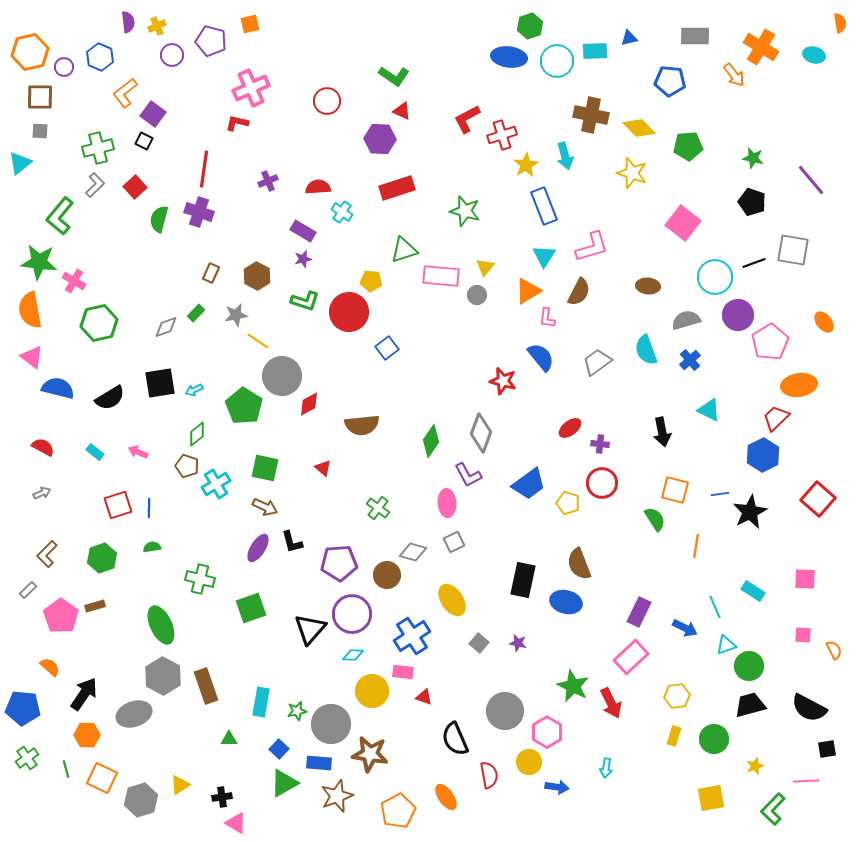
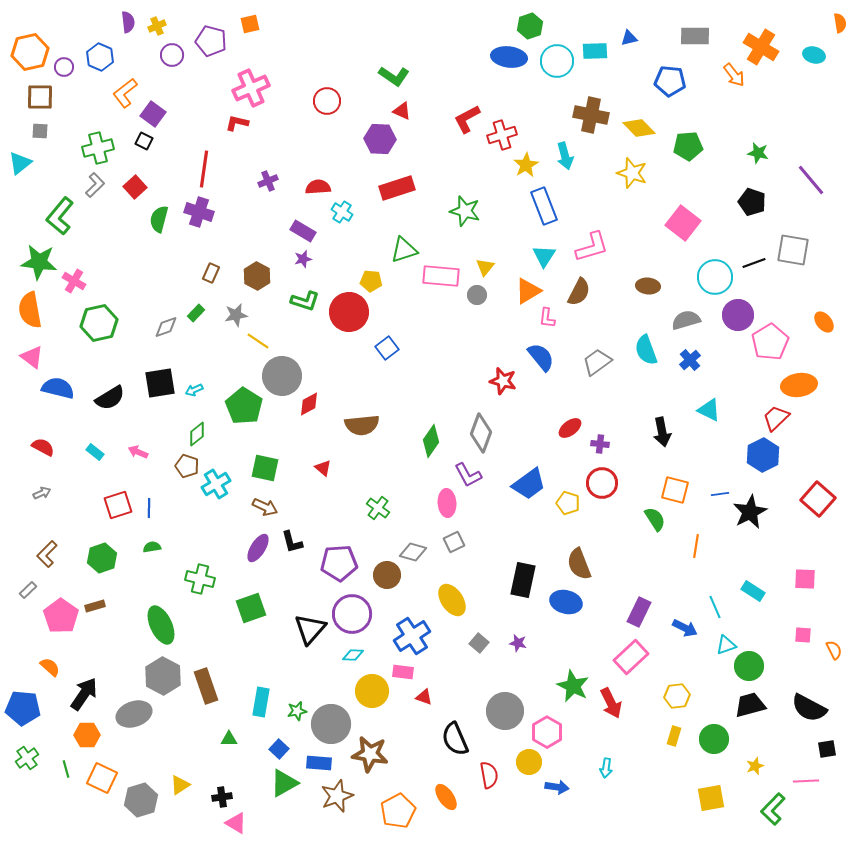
green star at (753, 158): moved 5 px right, 5 px up
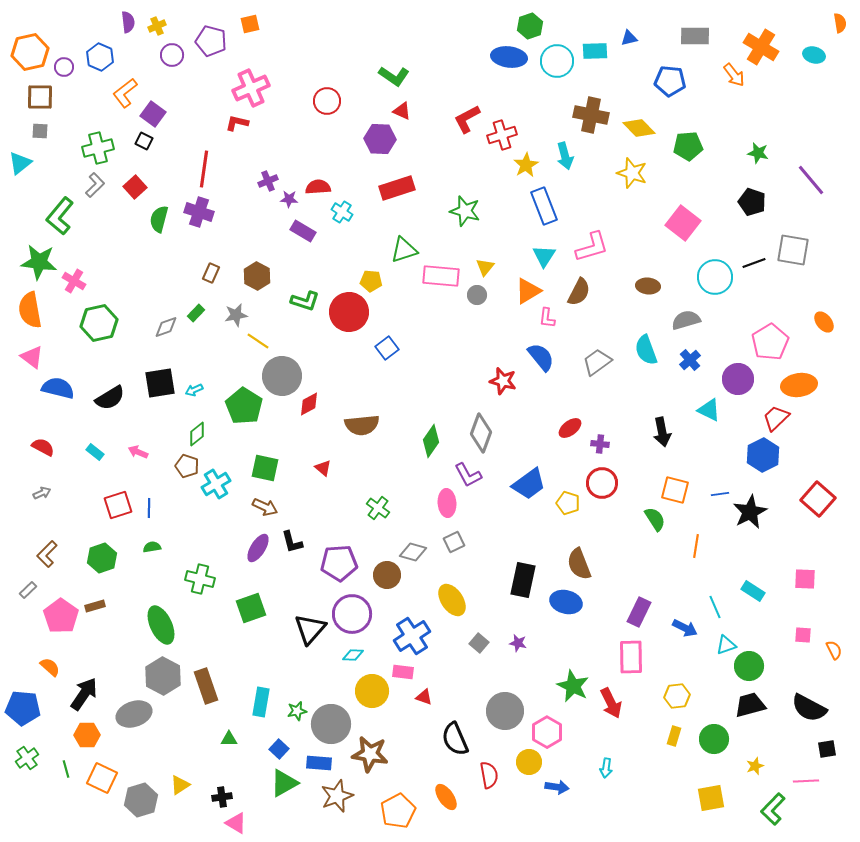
purple star at (303, 259): moved 14 px left, 60 px up; rotated 18 degrees clockwise
purple circle at (738, 315): moved 64 px down
pink rectangle at (631, 657): rotated 48 degrees counterclockwise
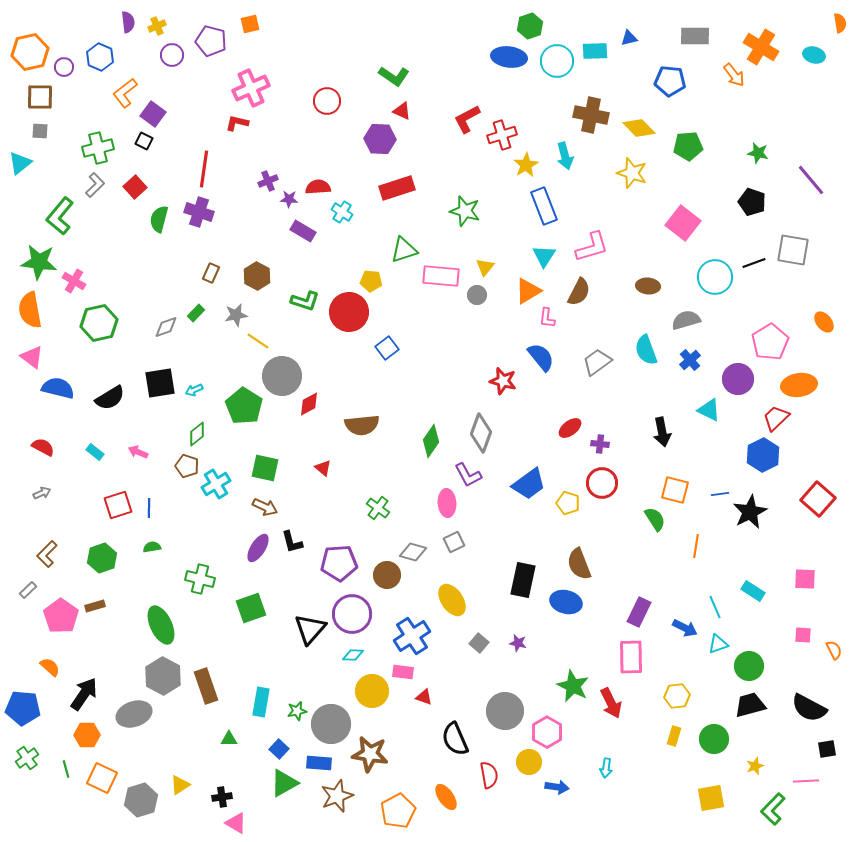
cyan triangle at (726, 645): moved 8 px left, 1 px up
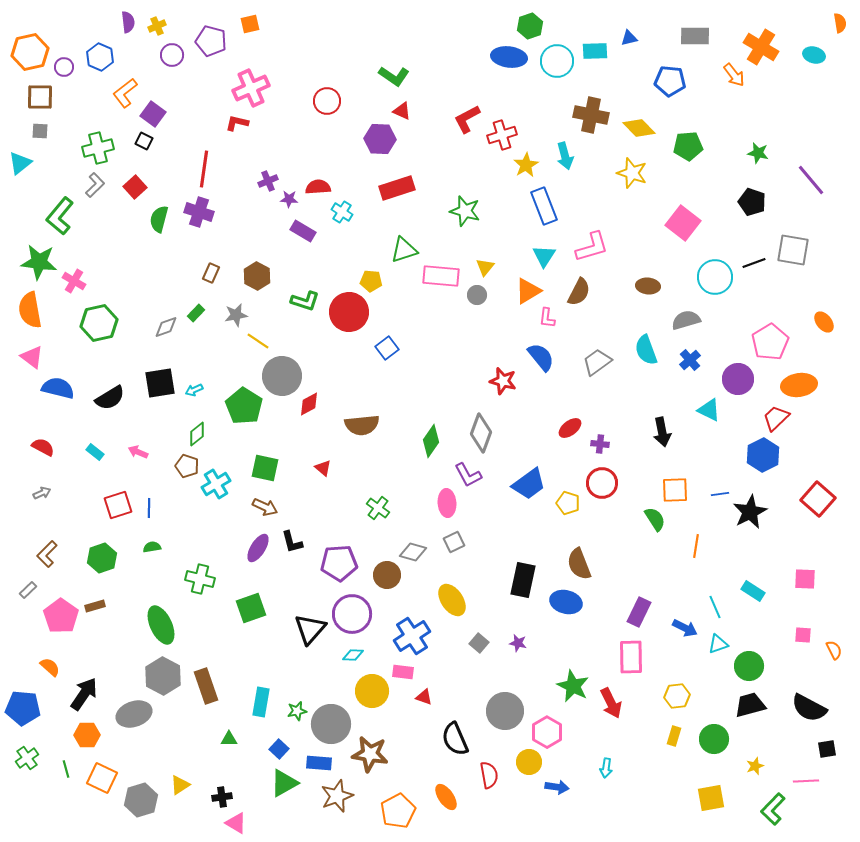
orange square at (675, 490): rotated 16 degrees counterclockwise
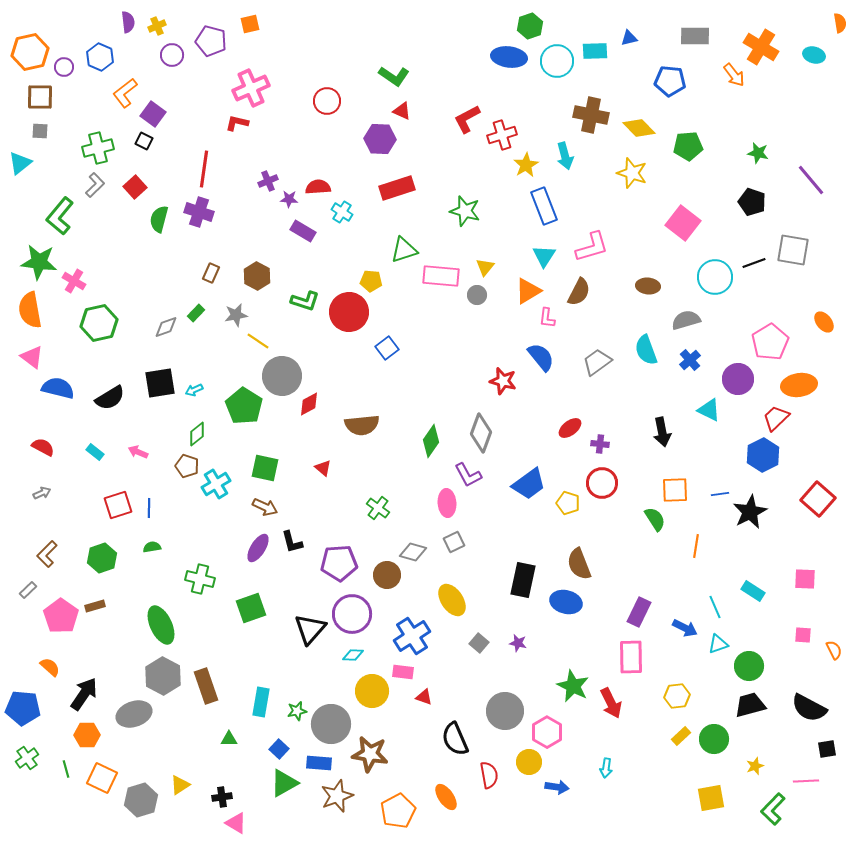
yellow rectangle at (674, 736): moved 7 px right; rotated 30 degrees clockwise
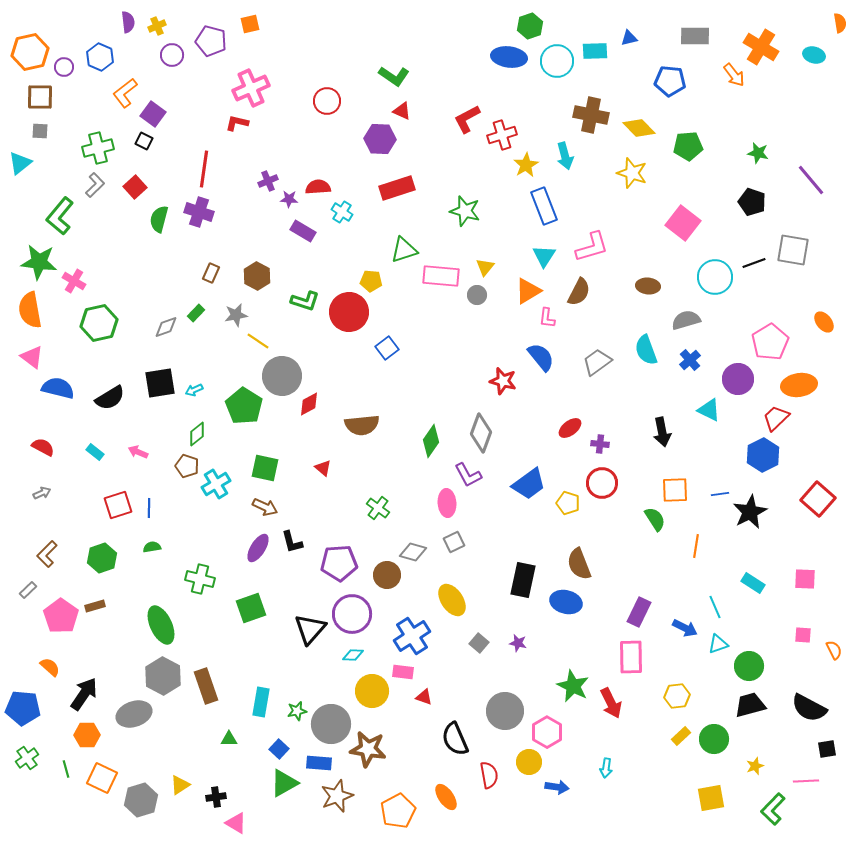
cyan rectangle at (753, 591): moved 8 px up
brown star at (370, 754): moved 2 px left, 5 px up
black cross at (222, 797): moved 6 px left
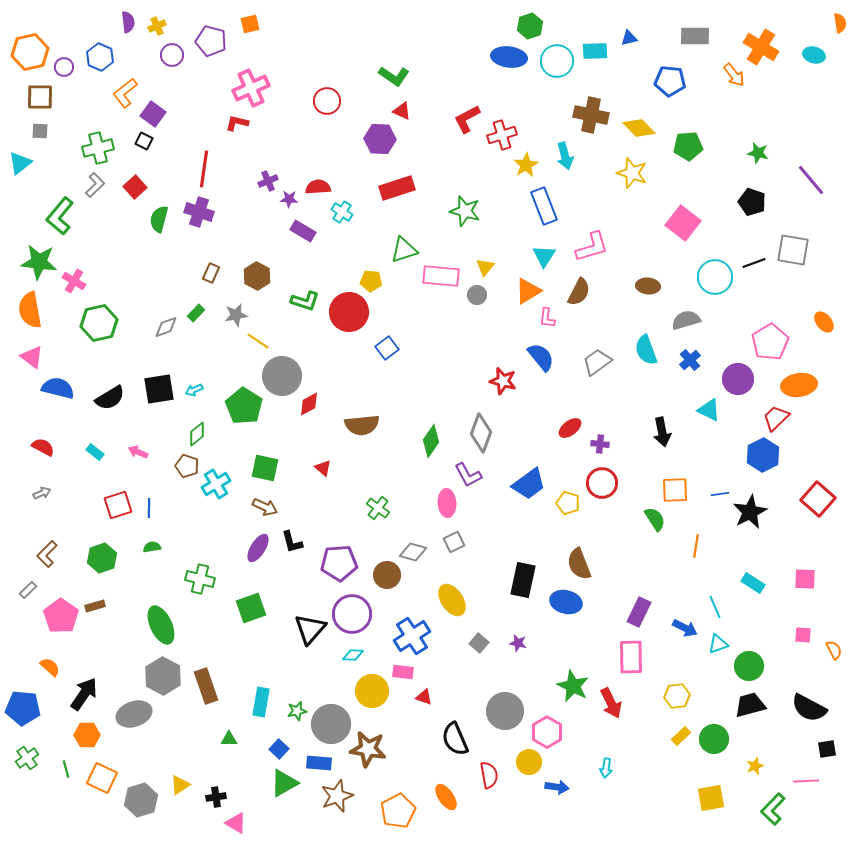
black square at (160, 383): moved 1 px left, 6 px down
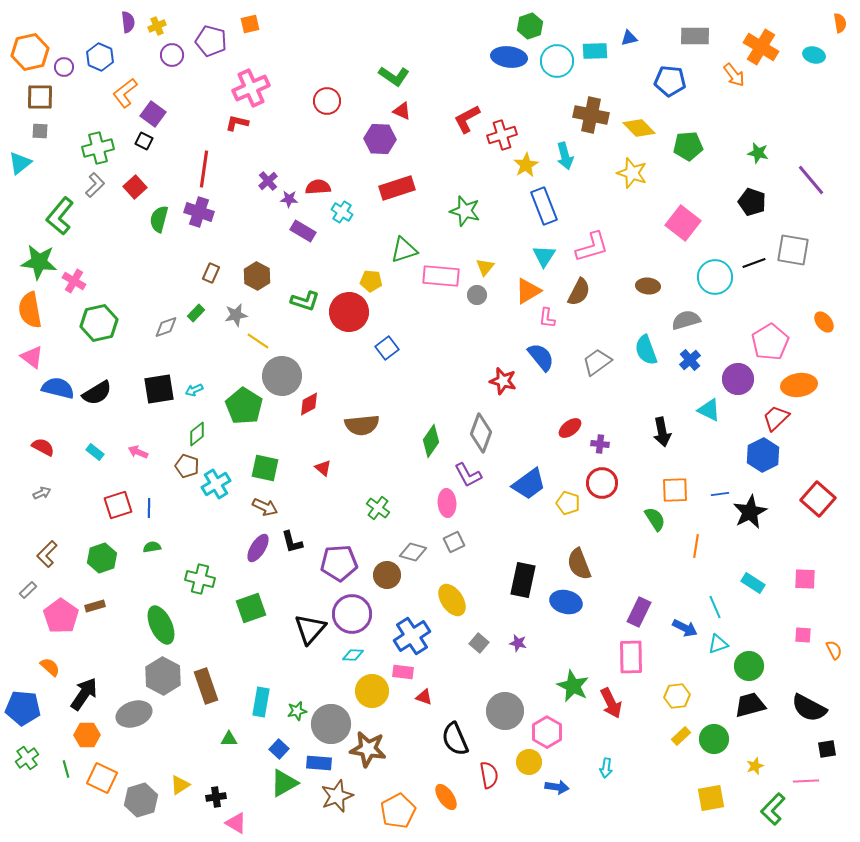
purple cross at (268, 181): rotated 18 degrees counterclockwise
black semicircle at (110, 398): moved 13 px left, 5 px up
